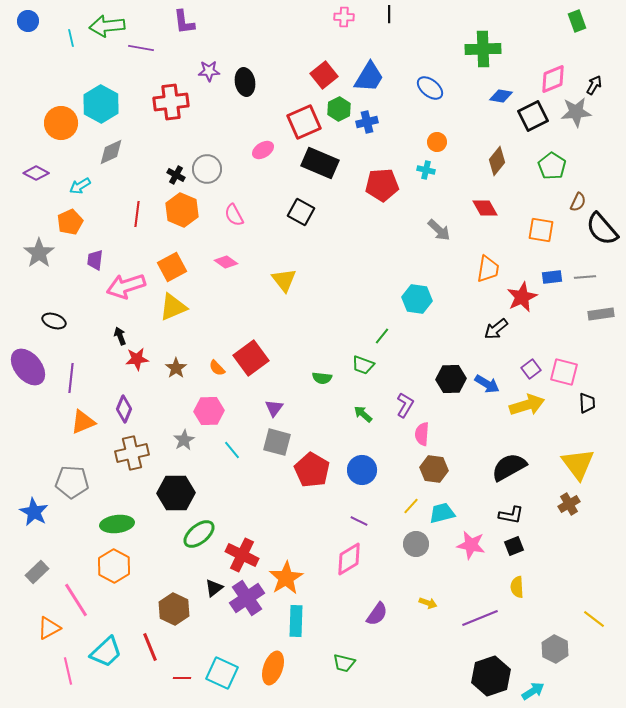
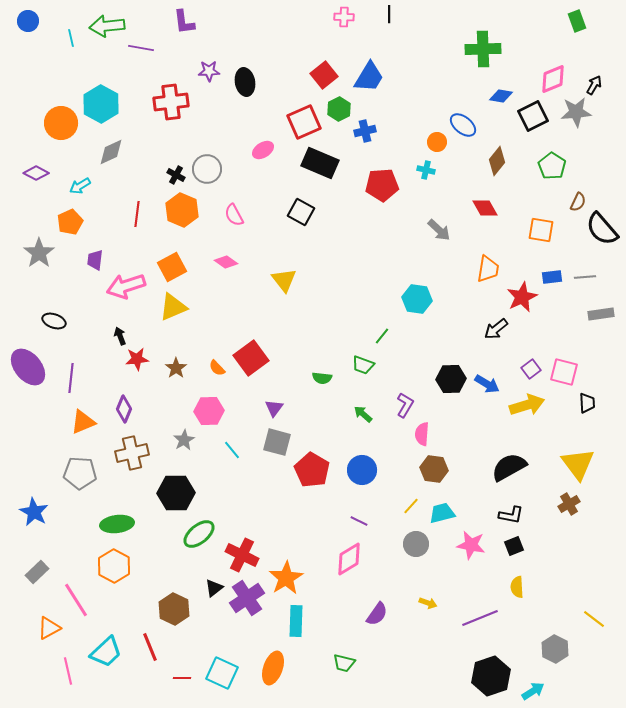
blue ellipse at (430, 88): moved 33 px right, 37 px down
blue cross at (367, 122): moved 2 px left, 9 px down
gray pentagon at (72, 482): moved 8 px right, 9 px up
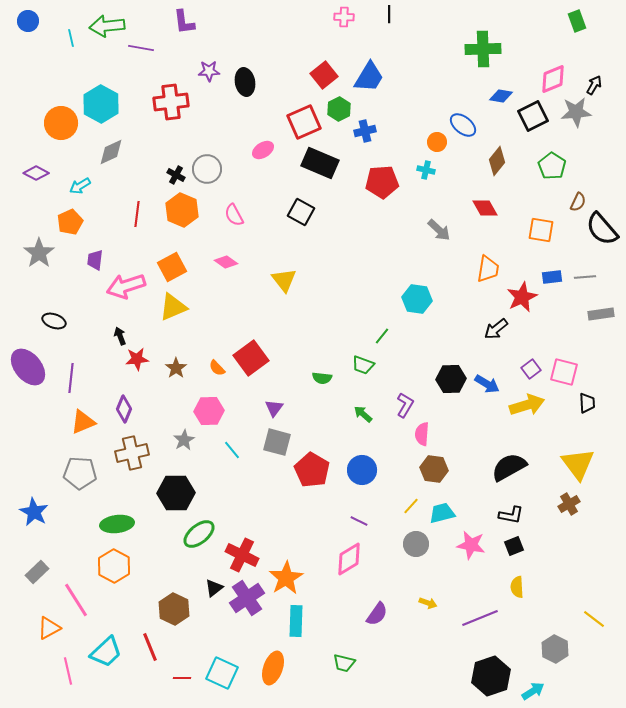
red pentagon at (382, 185): moved 3 px up
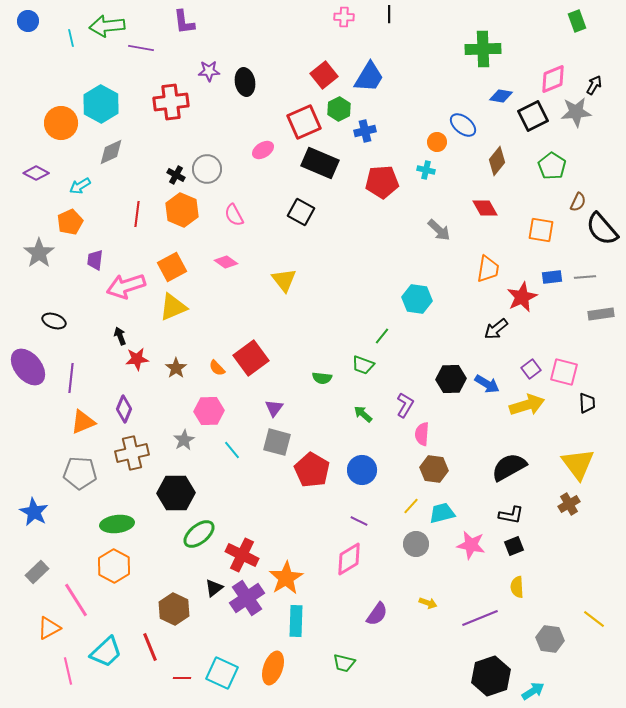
gray hexagon at (555, 649): moved 5 px left, 10 px up; rotated 20 degrees counterclockwise
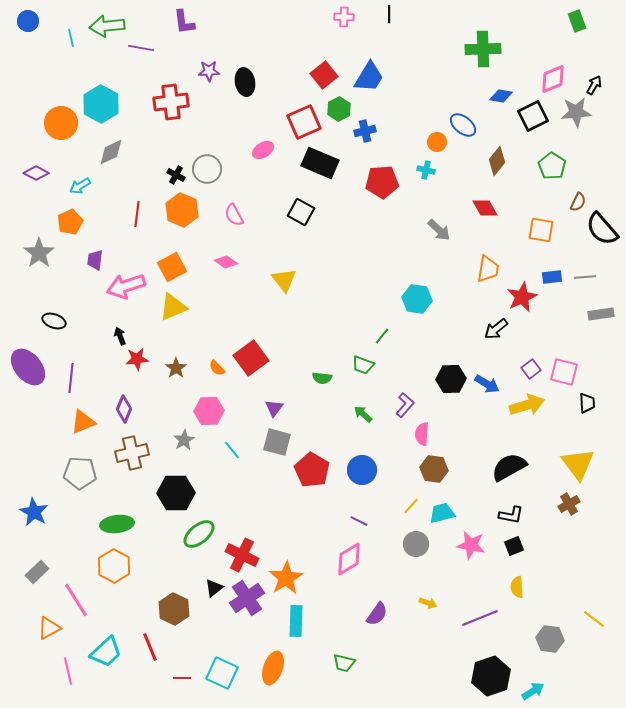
purple L-shape at (405, 405): rotated 10 degrees clockwise
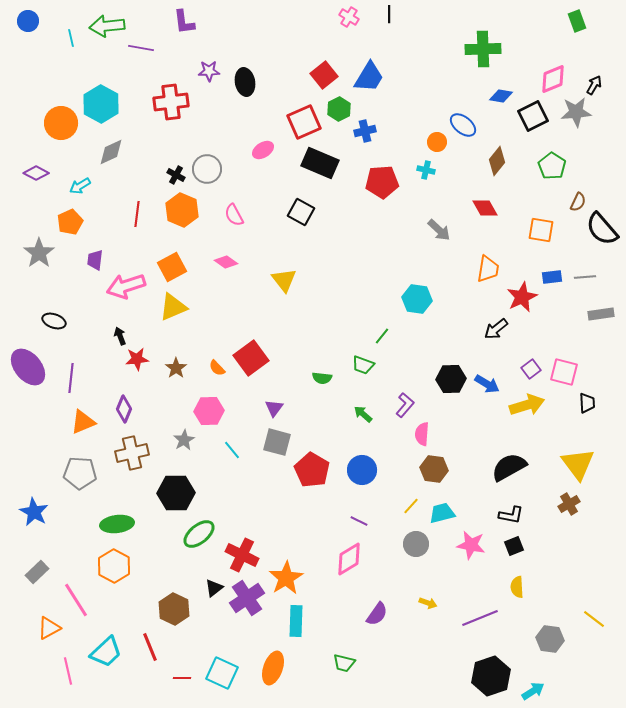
pink cross at (344, 17): moved 5 px right; rotated 30 degrees clockwise
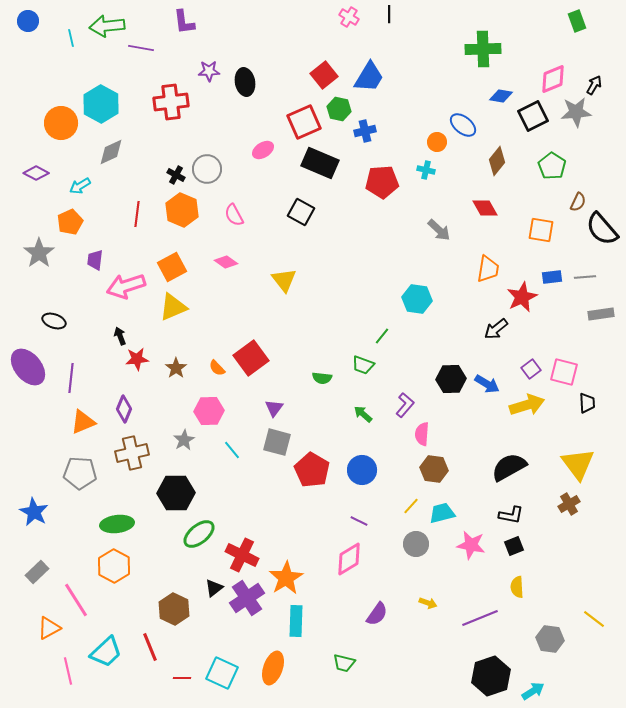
green hexagon at (339, 109): rotated 20 degrees counterclockwise
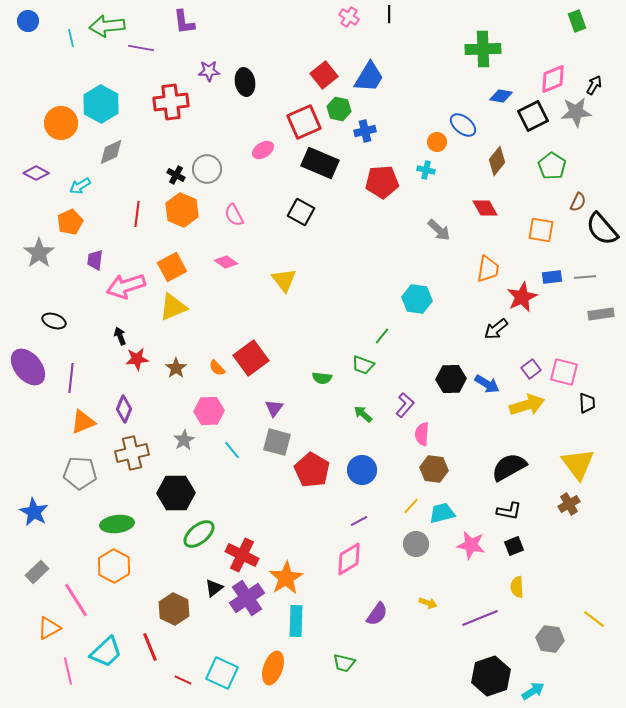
black L-shape at (511, 515): moved 2 px left, 4 px up
purple line at (359, 521): rotated 54 degrees counterclockwise
red line at (182, 678): moved 1 px right, 2 px down; rotated 24 degrees clockwise
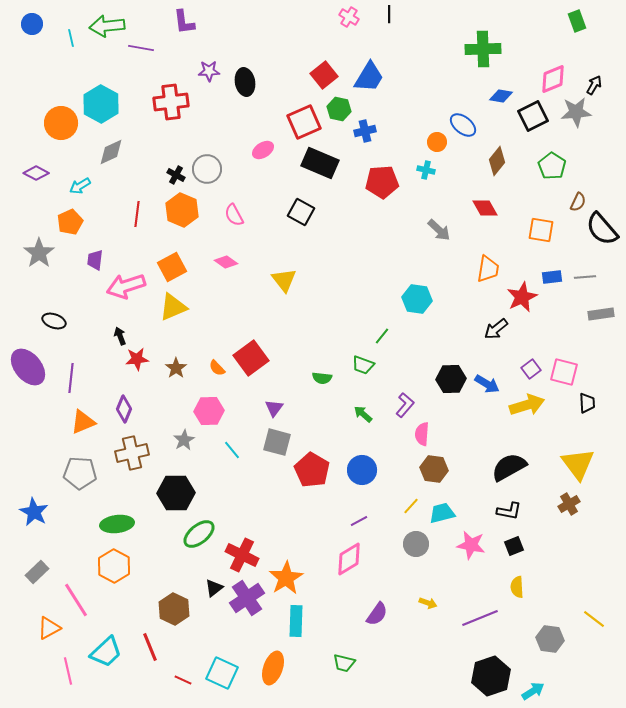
blue circle at (28, 21): moved 4 px right, 3 px down
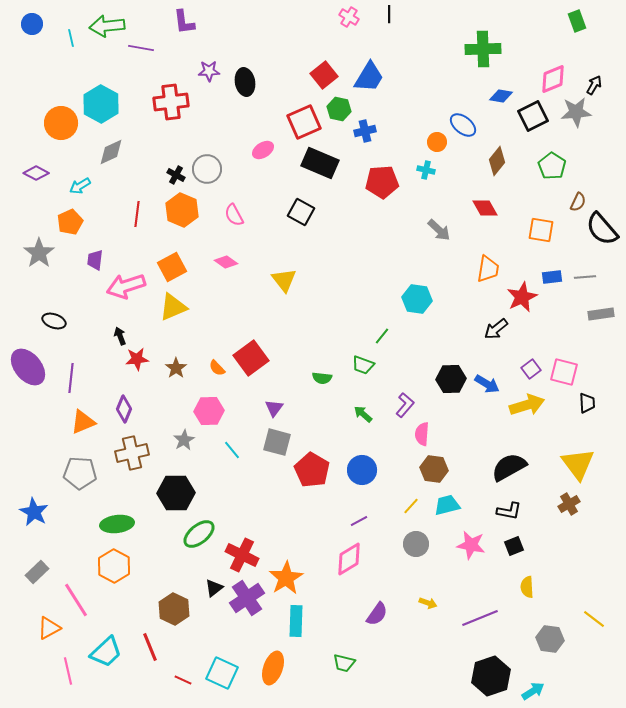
cyan trapezoid at (442, 513): moved 5 px right, 8 px up
yellow semicircle at (517, 587): moved 10 px right
